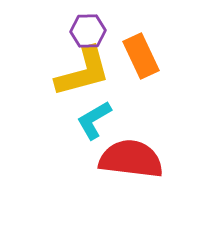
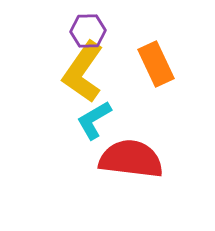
orange rectangle: moved 15 px right, 8 px down
yellow L-shape: rotated 140 degrees clockwise
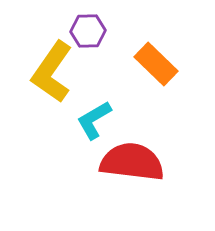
orange rectangle: rotated 21 degrees counterclockwise
yellow L-shape: moved 31 px left
red semicircle: moved 1 px right, 3 px down
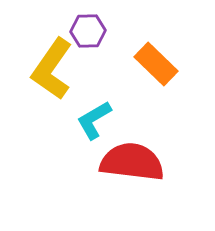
yellow L-shape: moved 3 px up
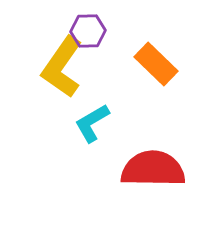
yellow L-shape: moved 10 px right, 2 px up
cyan L-shape: moved 2 px left, 3 px down
red semicircle: moved 21 px right, 7 px down; rotated 6 degrees counterclockwise
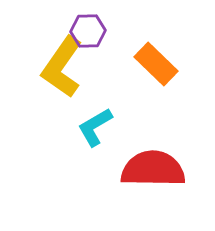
cyan L-shape: moved 3 px right, 4 px down
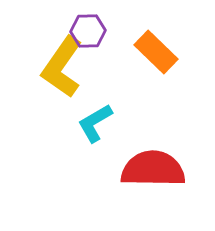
orange rectangle: moved 12 px up
cyan L-shape: moved 4 px up
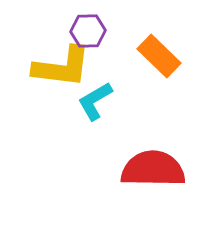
orange rectangle: moved 3 px right, 4 px down
yellow L-shape: rotated 118 degrees counterclockwise
cyan L-shape: moved 22 px up
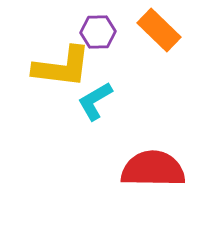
purple hexagon: moved 10 px right, 1 px down
orange rectangle: moved 26 px up
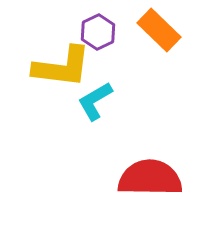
purple hexagon: rotated 24 degrees counterclockwise
red semicircle: moved 3 px left, 9 px down
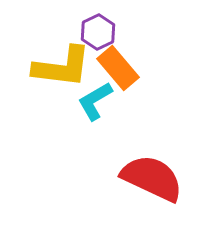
orange rectangle: moved 41 px left, 38 px down; rotated 6 degrees clockwise
red semicircle: moved 2 px right; rotated 24 degrees clockwise
